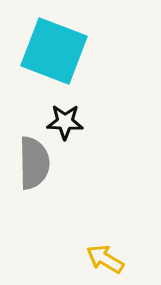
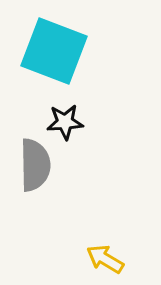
black star: rotated 6 degrees counterclockwise
gray semicircle: moved 1 px right, 2 px down
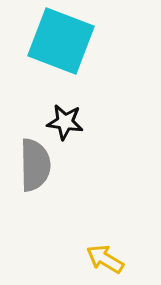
cyan square: moved 7 px right, 10 px up
black star: rotated 12 degrees clockwise
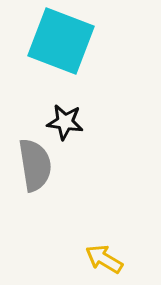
gray semicircle: rotated 8 degrees counterclockwise
yellow arrow: moved 1 px left
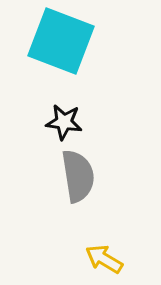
black star: moved 1 px left
gray semicircle: moved 43 px right, 11 px down
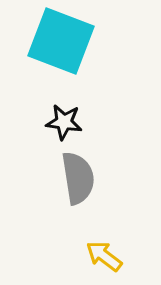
gray semicircle: moved 2 px down
yellow arrow: moved 3 px up; rotated 6 degrees clockwise
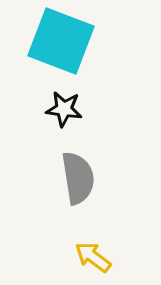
black star: moved 13 px up
yellow arrow: moved 11 px left, 1 px down
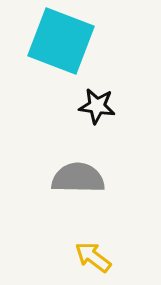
black star: moved 33 px right, 3 px up
gray semicircle: rotated 80 degrees counterclockwise
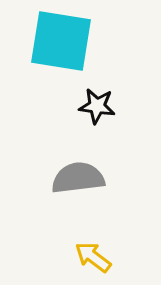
cyan square: rotated 12 degrees counterclockwise
gray semicircle: rotated 8 degrees counterclockwise
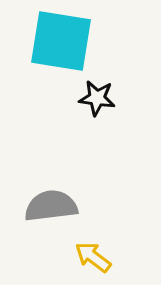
black star: moved 8 px up
gray semicircle: moved 27 px left, 28 px down
